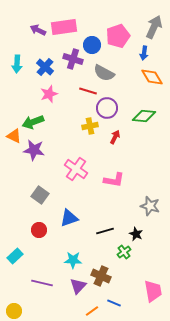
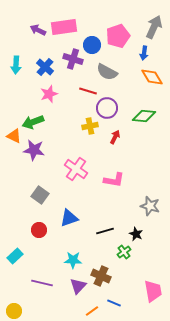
cyan arrow: moved 1 px left, 1 px down
gray semicircle: moved 3 px right, 1 px up
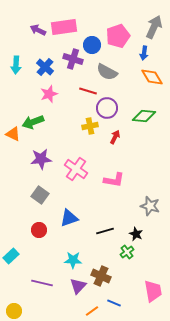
orange triangle: moved 1 px left, 2 px up
purple star: moved 7 px right, 9 px down; rotated 15 degrees counterclockwise
green cross: moved 3 px right
cyan rectangle: moved 4 px left
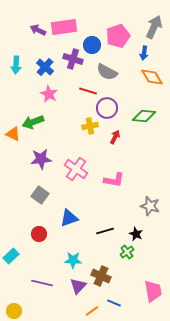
pink star: rotated 24 degrees counterclockwise
red circle: moved 4 px down
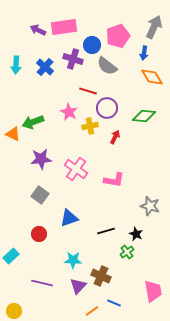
gray semicircle: moved 6 px up; rotated 10 degrees clockwise
pink star: moved 20 px right, 18 px down
black line: moved 1 px right
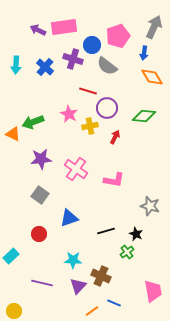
pink star: moved 2 px down
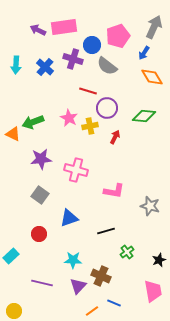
blue arrow: rotated 24 degrees clockwise
pink star: moved 4 px down
pink cross: moved 1 px down; rotated 20 degrees counterclockwise
pink L-shape: moved 11 px down
black star: moved 23 px right, 26 px down; rotated 24 degrees clockwise
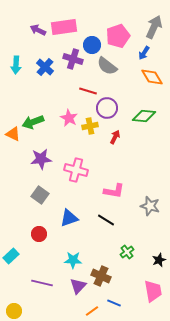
black line: moved 11 px up; rotated 48 degrees clockwise
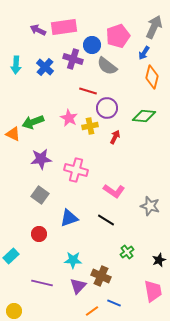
orange diamond: rotated 45 degrees clockwise
pink L-shape: rotated 25 degrees clockwise
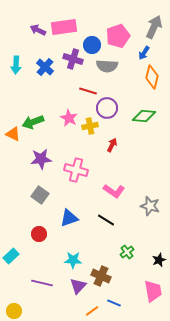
gray semicircle: rotated 35 degrees counterclockwise
red arrow: moved 3 px left, 8 px down
